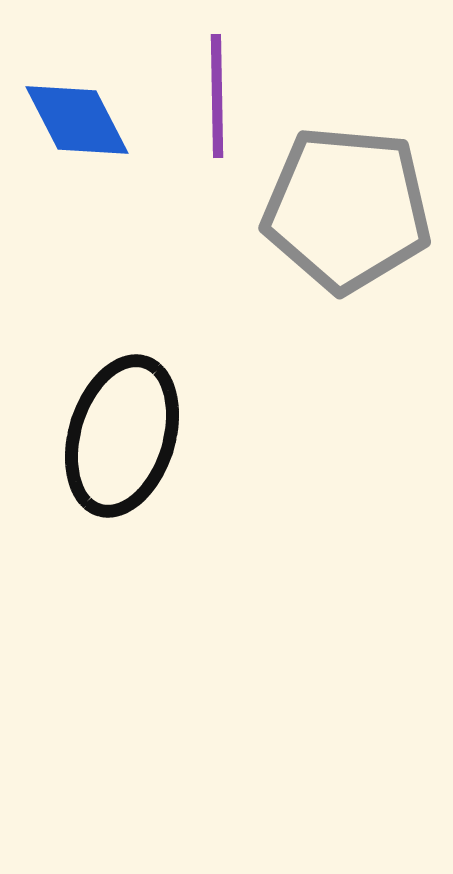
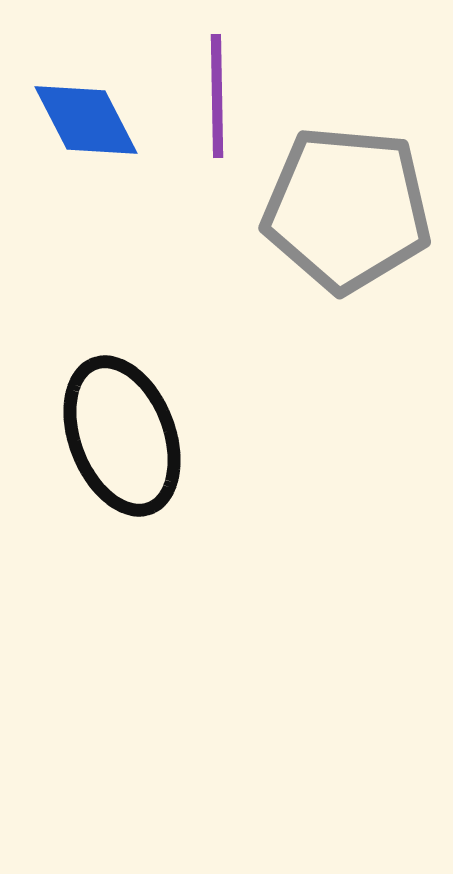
blue diamond: moved 9 px right
black ellipse: rotated 38 degrees counterclockwise
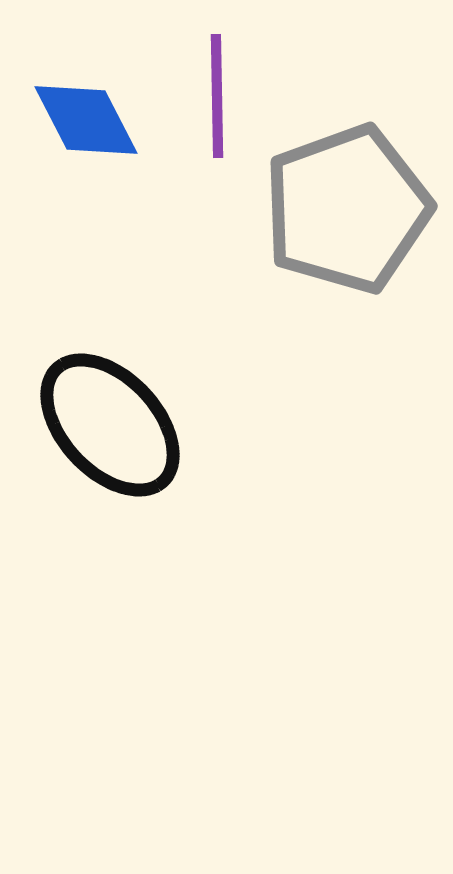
gray pentagon: rotated 25 degrees counterclockwise
black ellipse: moved 12 px left, 11 px up; rotated 22 degrees counterclockwise
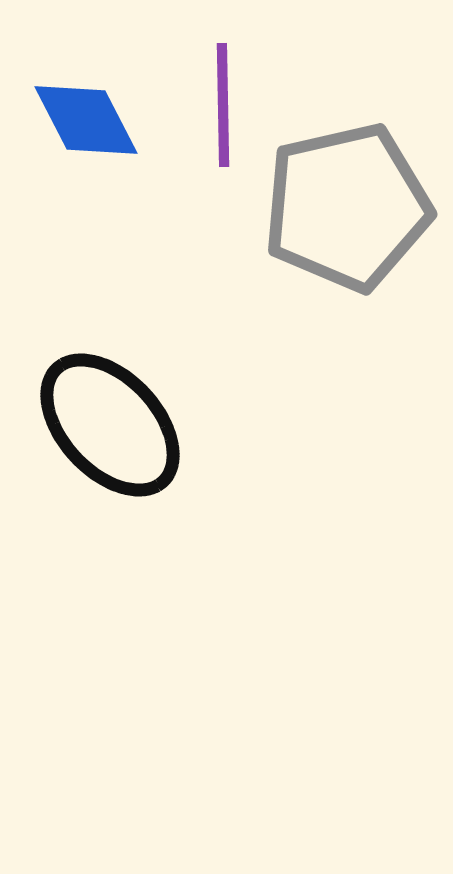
purple line: moved 6 px right, 9 px down
gray pentagon: moved 2 px up; rotated 7 degrees clockwise
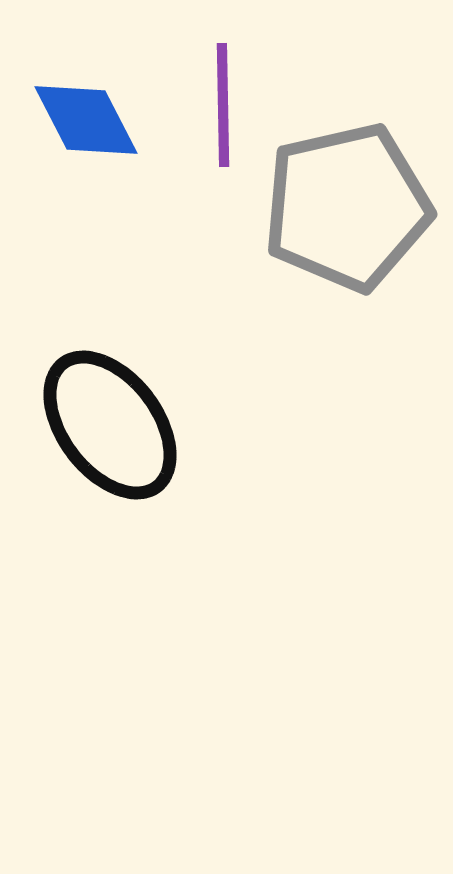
black ellipse: rotated 6 degrees clockwise
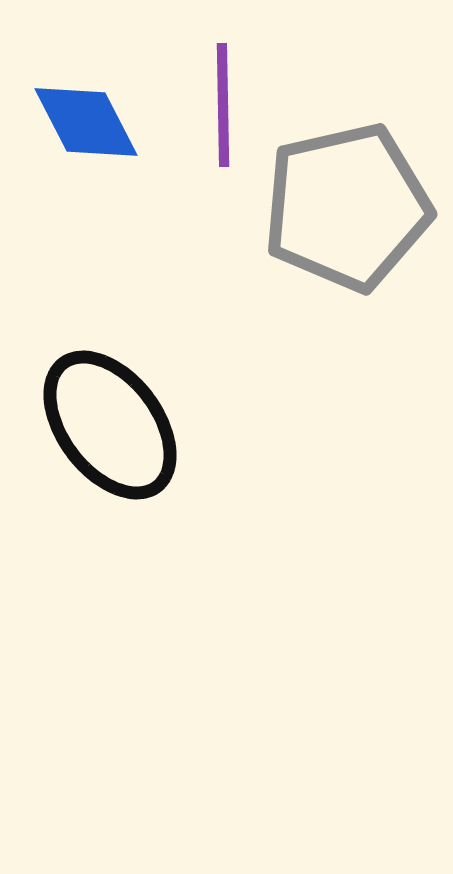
blue diamond: moved 2 px down
